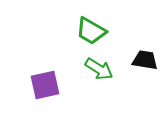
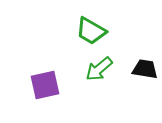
black trapezoid: moved 9 px down
green arrow: rotated 108 degrees clockwise
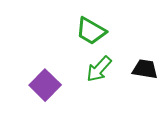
green arrow: rotated 8 degrees counterclockwise
purple square: rotated 32 degrees counterclockwise
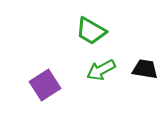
green arrow: moved 2 px right, 1 px down; rotated 20 degrees clockwise
purple square: rotated 12 degrees clockwise
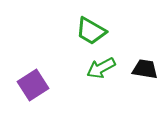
green arrow: moved 2 px up
purple square: moved 12 px left
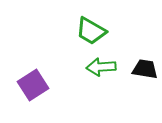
green arrow: moved 1 px up; rotated 24 degrees clockwise
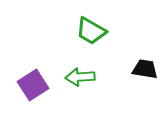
green arrow: moved 21 px left, 10 px down
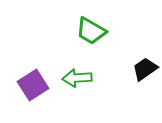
black trapezoid: rotated 44 degrees counterclockwise
green arrow: moved 3 px left, 1 px down
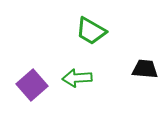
black trapezoid: rotated 40 degrees clockwise
purple square: moved 1 px left; rotated 8 degrees counterclockwise
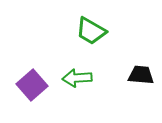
black trapezoid: moved 4 px left, 6 px down
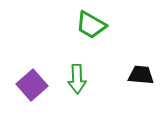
green trapezoid: moved 6 px up
green arrow: moved 1 px down; rotated 88 degrees counterclockwise
